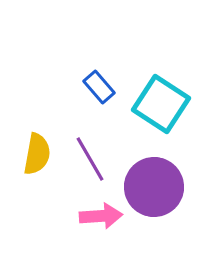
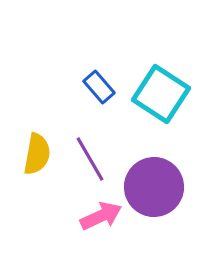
cyan square: moved 10 px up
pink arrow: rotated 21 degrees counterclockwise
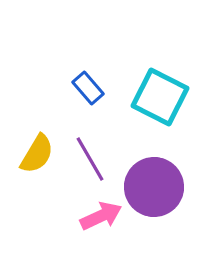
blue rectangle: moved 11 px left, 1 px down
cyan square: moved 1 px left, 3 px down; rotated 6 degrees counterclockwise
yellow semicircle: rotated 21 degrees clockwise
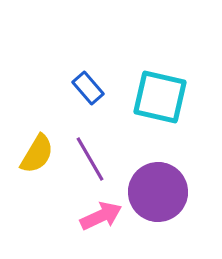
cyan square: rotated 14 degrees counterclockwise
purple circle: moved 4 px right, 5 px down
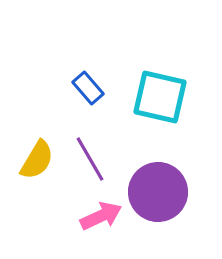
yellow semicircle: moved 6 px down
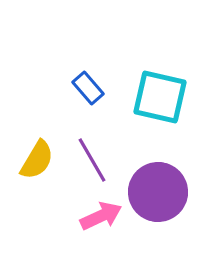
purple line: moved 2 px right, 1 px down
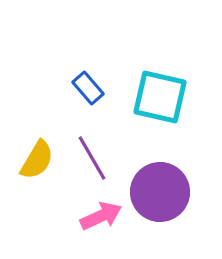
purple line: moved 2 px up
purple circle: moved 2 px right
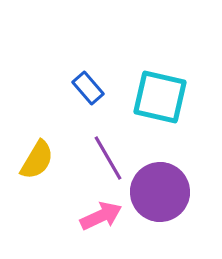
purple line: moved 16 px right
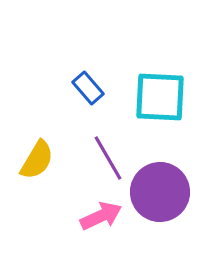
cyan square: rotated 10 degrees counterclockwise
